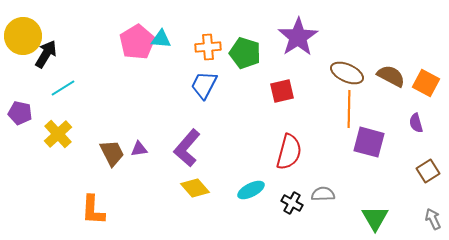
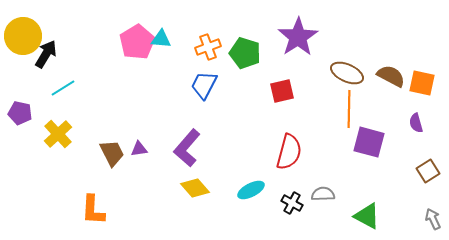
orange cross: rotated 15 degrees counterclockwise
orange square: moved 4 px left; rotated 16 degrees counterclockwise
green triangle: moved 8 px left, 2 px up; rotated 32 degrees counterclockwise
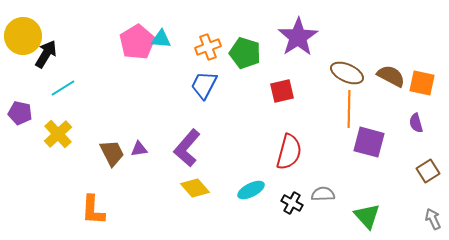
green triangle: rotated 20 degrees clockwise
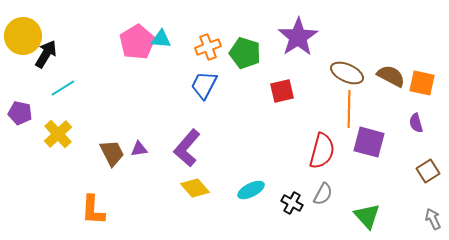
red semicircle: moved 33 px right, 1 px up
gray semicircle: rotated 120 degrees clockwise
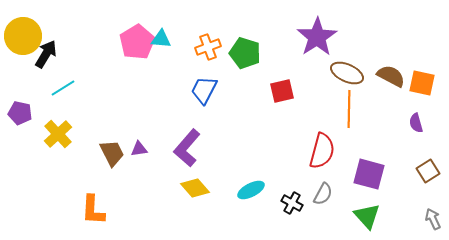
purple star: moved 19 px right
blue trapezoid: moved 5 px down
purple square: moved 32 px down
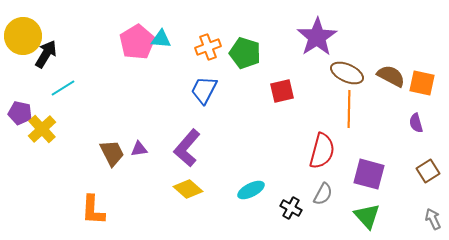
yellow cross: moved 16 px left, 5 px up
yellow diamond: moved 7 px left, 1 px down; rotated 8 degrees counterclockwise
black cross: moved 1 px left, 5 px down
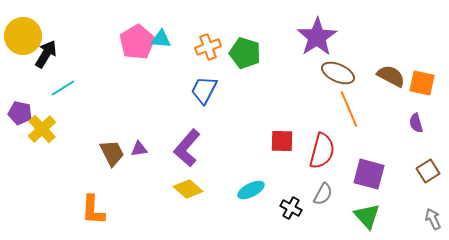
brown ellipse: moved 9 px left
red square: moved 50 px down; rotated 15 degrees clockwise
orange line: rotated 24 degrees counterclockwise
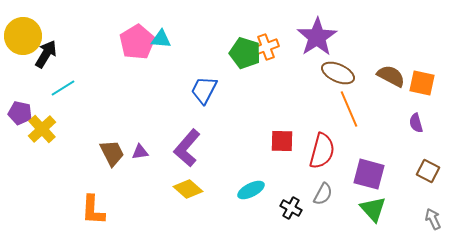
orange cross: moved 58 px right
purple triangle: moved 1 px right, 3 px down
brown square: rotated 30 degrees counterclockwise
green triangle: moved 6 px right, 7 px up
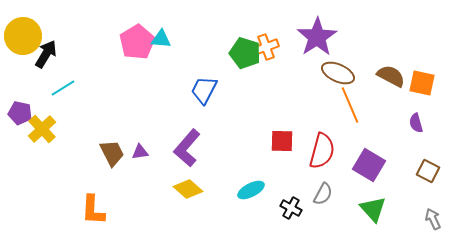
orange line: moved 1 px right, 4 px up
purple square: moved 9 px up; rotated 16 degrees clockwise
